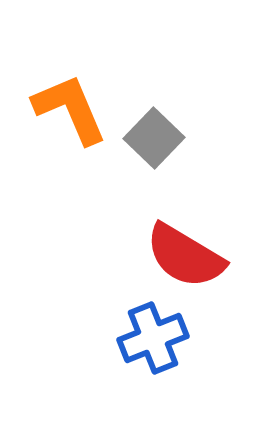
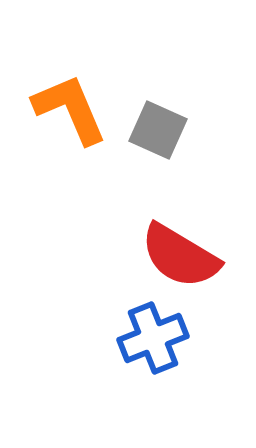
gray square: moved 4 px right, 8 px up; rotated 20 degrees counterclockwise
red semicircle: moved 5 px left
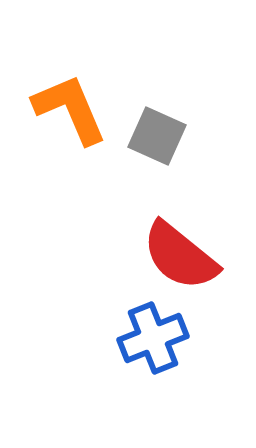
gray square: moved 1 px left, 6 px down
red semicircle: rotated 8 degrees clockwise
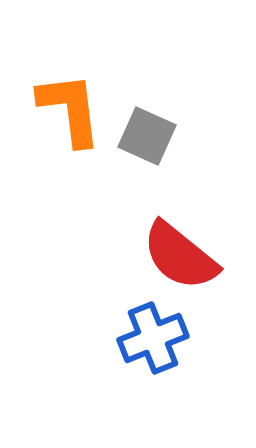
orange L-shape: rotated 16 degrees clockwise
gray square: moved 10 px left
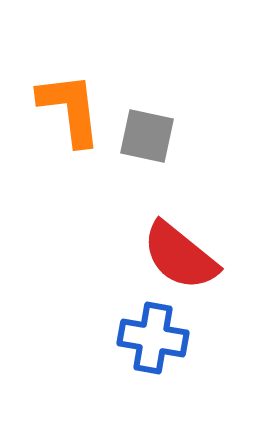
gray square: rotated 12 degrees counterclockwise
blue cross: rotated 32 degrees clockwise
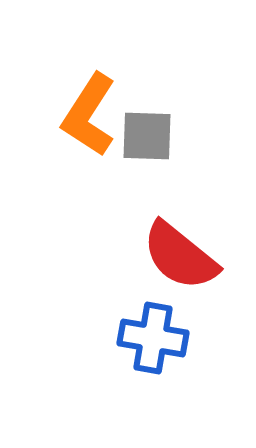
orange L-shape: moved 19 px right, 6 px down; rotated 140 degrees counterclockwise
gray square: rotated 10 degrees counterclockwise
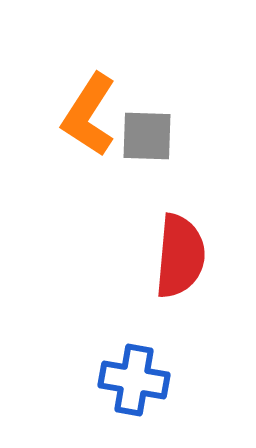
red semicircle: rotated 124 degrees counterclockwise
blue cross: moved 19 px left, 42 px down
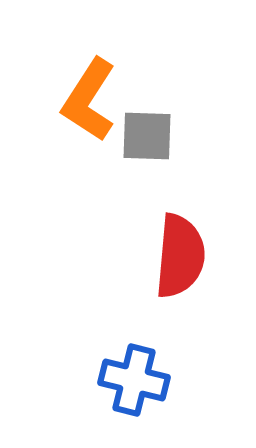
orange L-shape: moved 15 px up
blue cross: rotated 4 degrees clockwise
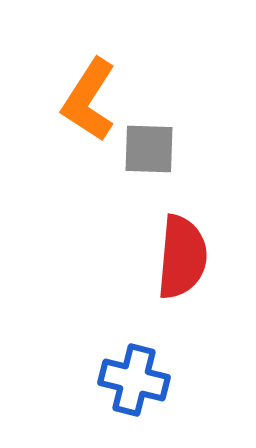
gray square: moved 2 px right, 13 px down
red semicircle: moved 2 px right, 1 px down
